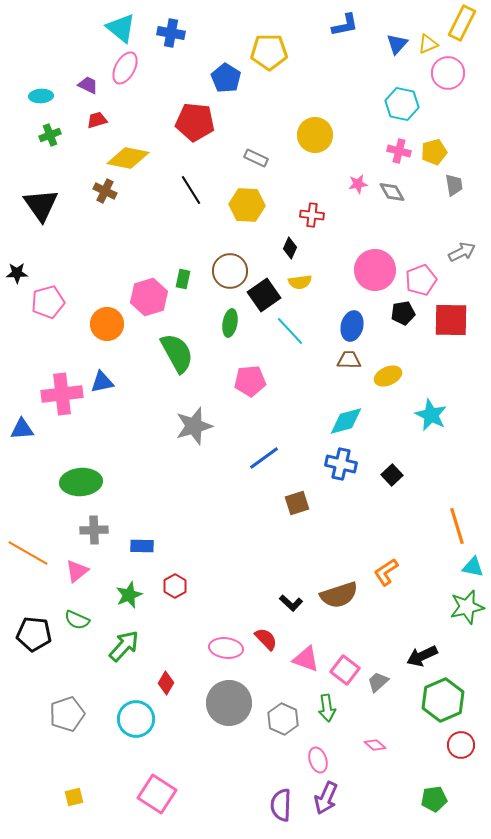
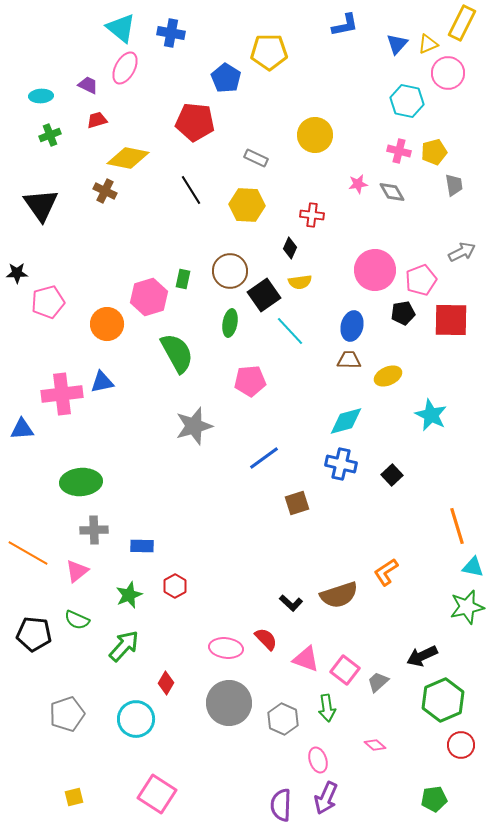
cyan hexagon at (402, 104): moved 5 px right, 3 px up
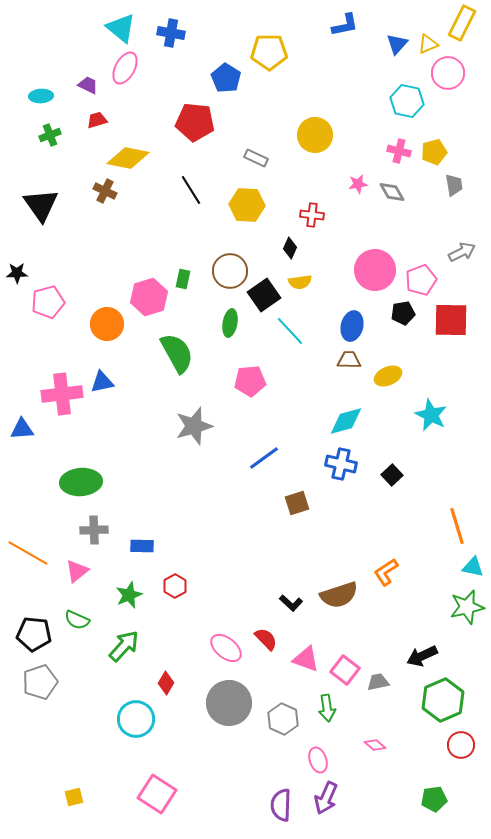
pink ellipse at (226, 648): rotated 32 degrees clockwise
gray trapezoid at (378, 682): rotated 30 degrees clockwise
gray pentagon at (67, 714): moved 27 px left, 32 px up
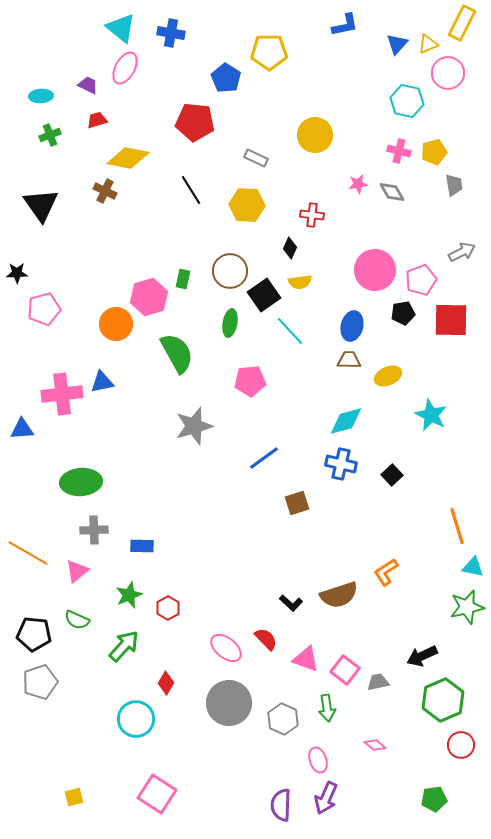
pink pentagon at (48, 302): moved 4 px left, 7 px down
orange circle at (107, 324): moved 9 px right
red hexagon at (175, 586): moved 7 px left, 22 px down
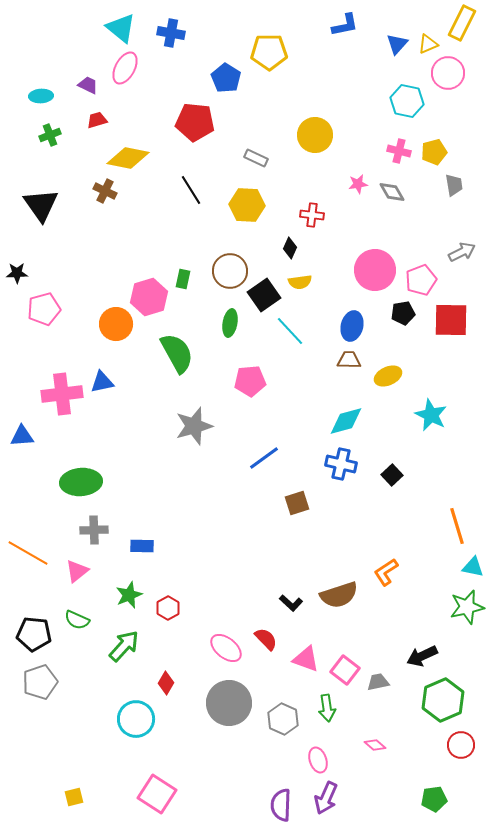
blue triangle at (22, 429): moved 7 px down
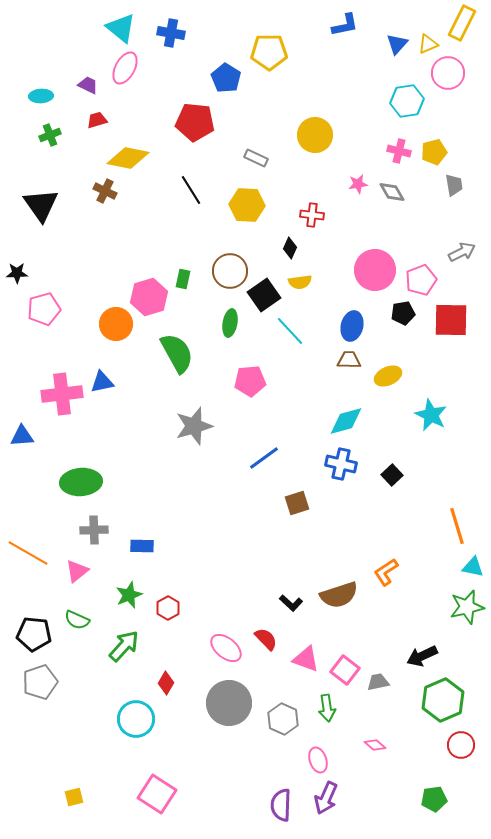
cyan hexagon at (407, 101): rotated 20 degrees counterclockwise
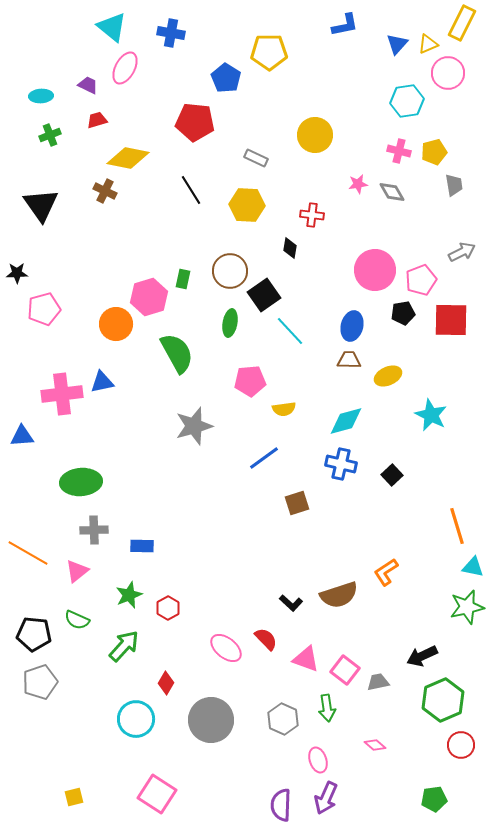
cyan triangle at (121, 28): moved 9 px left, 1 px up
black diamond at (290, 248): rotated 15 degrees counterclockwise
yellow semicircle at (300, 282): moved 16 px left, 127 px down
gray circle at (229, 703): moved 18 px left, 17 px down
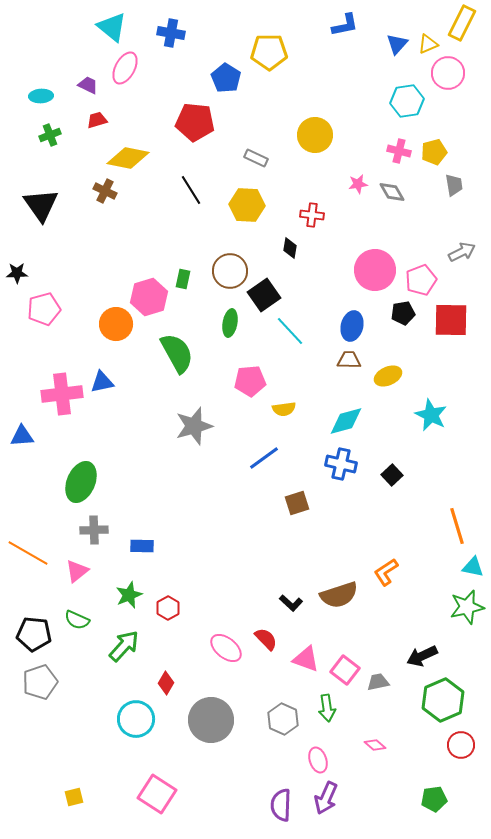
green ellipse at (81, 482): rotated 63 degrees counterclockwise
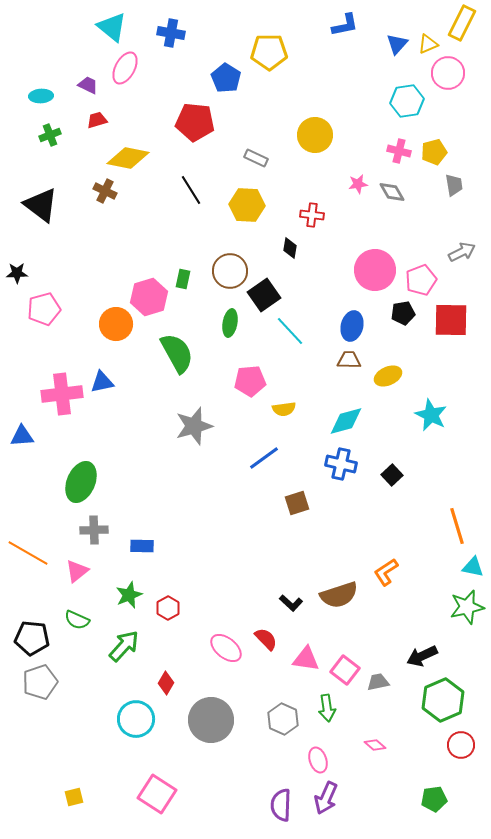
black triangle at (41, 205): rotated 18 degrees counterclockwise
black pentagon at (34, 634): moved 2 px left, 4 px down
pink triangle at (306, 659): rotated 12 degrees counterclockwise
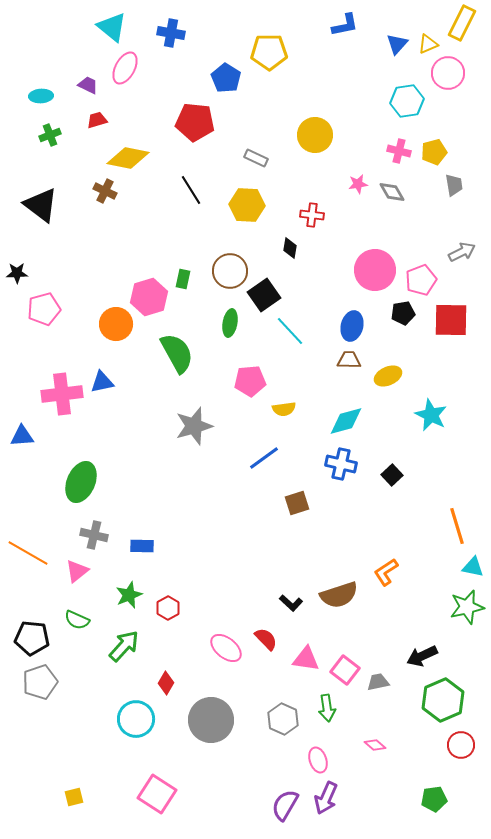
gray cross at (94, 530): moved 5 px down; rotated 16 degrees clockwise
purple semicircle at (281, 805): moved 4 px right; rotated 28 degrees clockwise
